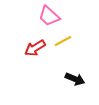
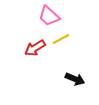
yellow line: moved 2 px left, 2 px up
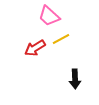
black arrow: rotated 66 degrees clockwise
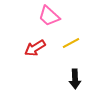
yellow line: moved 10 px right, 4 px down
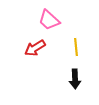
pink trapezoid: moved 4 px down
yellow line: moved 5 px right, 4 px down; rotated 66 degrees counterclockwise
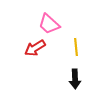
pink trapezoid: moved 4 px down
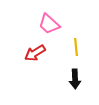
red arrow: moved 5 px down
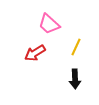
yellow line: rotated 30 degrees clockwise
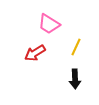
pink trapezoid: rotated 10 degrees counterclockwise
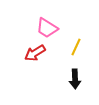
pink trapezoid: moved 2 px left, 4 px down
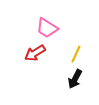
yellow line: moved 7 px down
black arrow: rotated 30 degrees clockwise
